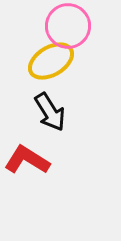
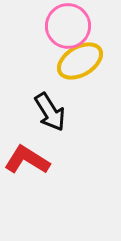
yellow ellipse: moved 29 px right
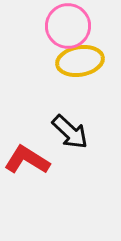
yellow ellipse: rotated 21 degrees clockwise
black arrow: moved 20 px right, 20 px down; rotated 15 degrees counterclockwise
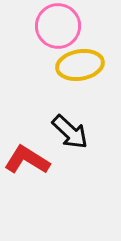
pink circle: moved 10 px left
yellow ellipse: moved 4 px down
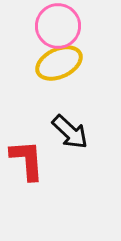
yellow ellipse: moved 21 px left, 2 px up; rotated 15 degrees counterclockwise
red L-shape: rotated 54 degrees clockwise
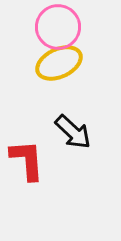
pink circle: moved 1 px down
black arrow: moved 3 px right
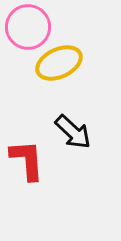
pink circle: moved 30 px left
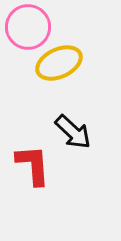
red L-shape: moved 6 px right, 5 px down
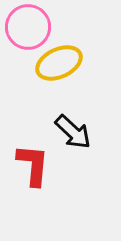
red L-shape: rotated 9 degrees clockwise
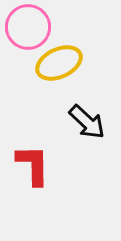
black arrow: moved 14 px right, 10 px up
red L-shape: rotated 6 degrees counterclockwise
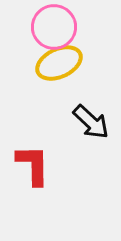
pink circle: moved 26 px right
black arrow: moved 4 px right
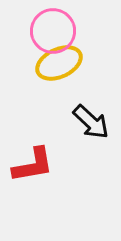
pink circle: moved 1 px left, 4 px down
red L-shape: rotated 81 degrees clockwise
